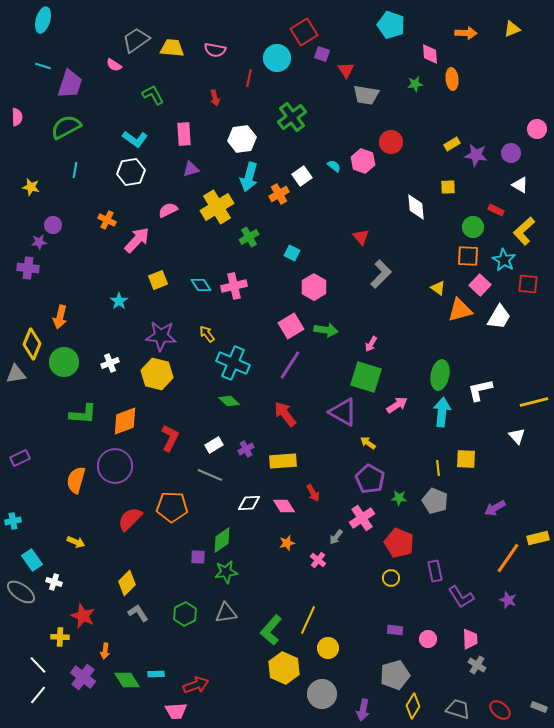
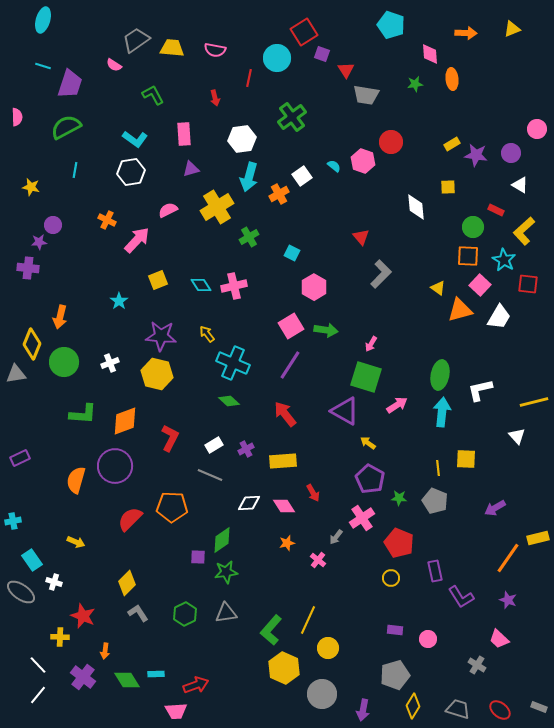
purple triangle at (343, 412): moved 2 px right, 1 px up
pink trapezoid at (470, 639): moved 29 px right; rotated 135 degrees clockwise
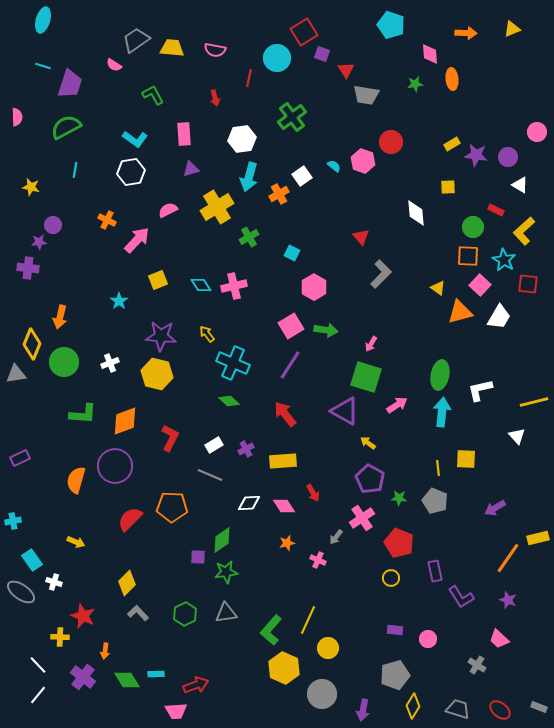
pink circle at (537, 129): moved 3 px down
purple circle at (511, 153): moved 3 px left, 4 px down
white diamond at (416, 207): moved 6 px down
orange triangle at (460, 310): moved 2 px down
pink cross at (318, 560): rotated 14 degrees counterclockwise
gray L-shape at (138, 613): rotated 10 degrees counterclockwise
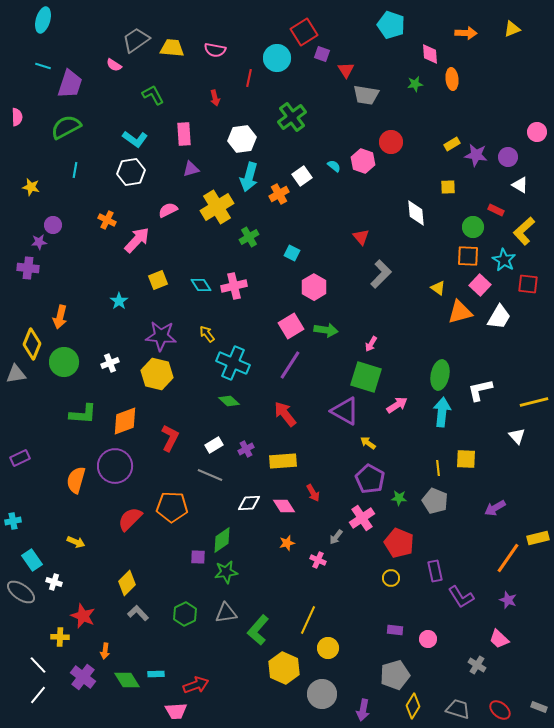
green L-shape at (271, 630): moved 13 px left
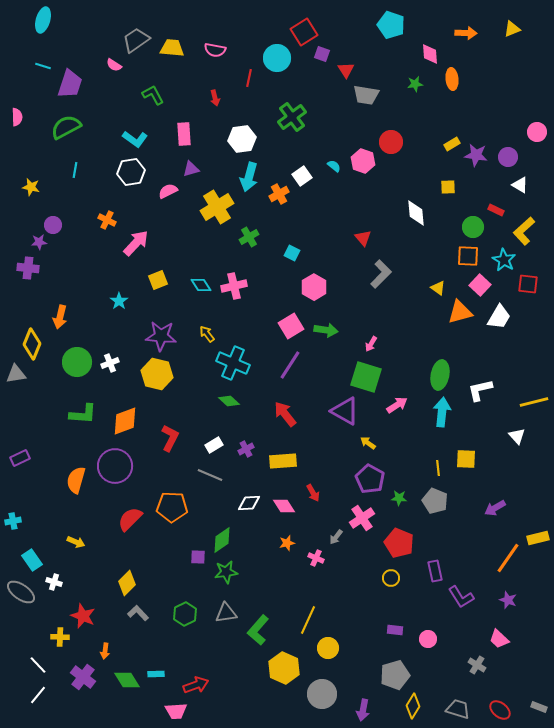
pink semicircle at (168, 210): moved 19 px up
red triangle at (361, 237): moved 2 px right, 1 px down
pink arrow at (137, 240): moved 1 px left, 3 px down
green circle at (64, 362): moved 13 px right
pink cross at (318, 560): moved 2 px left, 2 px up
